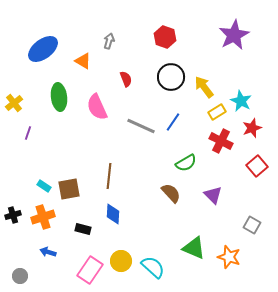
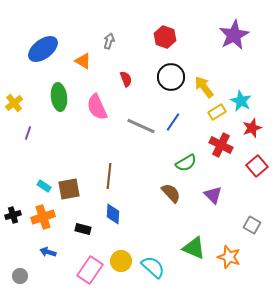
red cross: moved 4 px down
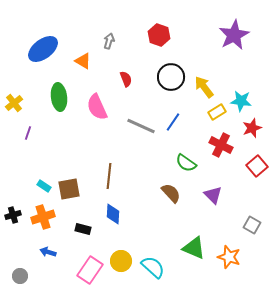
red hexagon: moved 6 px left, 2 px up
cyan star: rotated 20 degrees counterclockwise
green semicircle: rotated 65 degrees clockwise
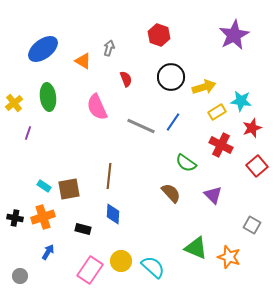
gray arrow: moved 7 px down
yellow arrow: rotated 110 degrees clockwise
green ellipse: moved 11 px left
black cross: moved 2 px right, 3 px down; rotated 28 degrees clockwise
green triangle: moved 2 px right
blue arrow: rotated 105 degrees clockwise
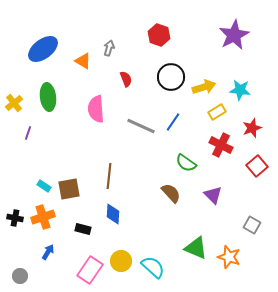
cyan star: moved 1 px left, 11 px up
pink semicircle: moved 1 px left, 2 px down; rotated 20 degrees clockwise
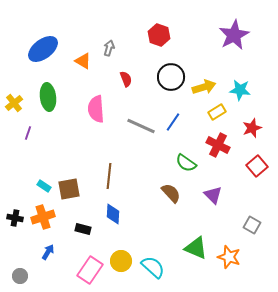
red cross: moved 3 px left
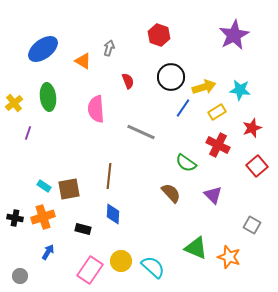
red semicircle: moved 2 px right, 2 px down
blue line: moved 10 px right, 14 px up
gray line: moved 6 px down
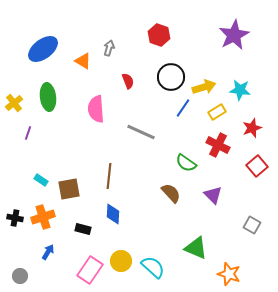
cyan rectangle: moved 3 px left, 6 px up
orange star: moved 17 px down
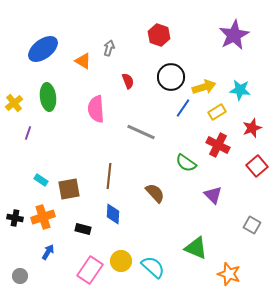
brown semicircle: moved 16 px left
